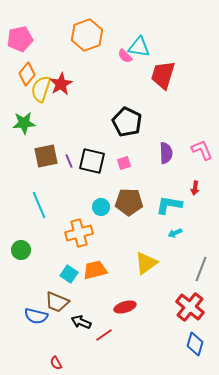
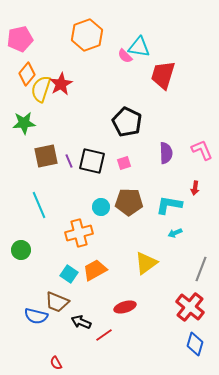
orange trapezoid: rotated 15 degrees counterclockwise
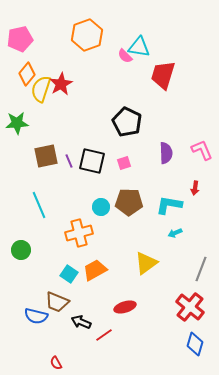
green star: moved 7 px left
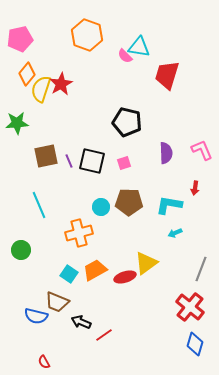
orange hexagon: rotated 20 degrees counterclockwise
red trapezoid: moved 4 px right
black pentagon: rotated 12 degrees counterclockwise
red ellipse: moved 30 px up
red semicircle: moved 12 px left, 1 px up
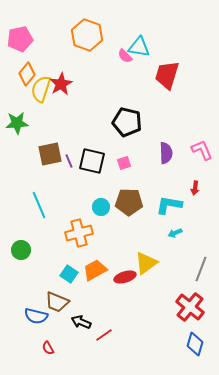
brown square: moved 4 px right, 2 px up
red semicircle: moved 4 px right, 14 px up
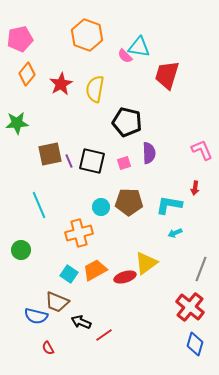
yellow semicircle: moved 54 px right; rotated 8 degrees counterclockwise
purple semicircle: moved 17 px left
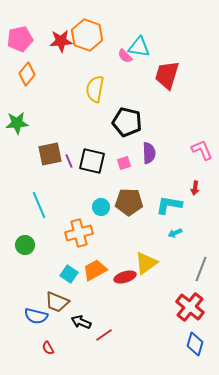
red star: moved 43 px up; rotated 25 degrees clockwise
green circle: moved 4 px right, 5 px up
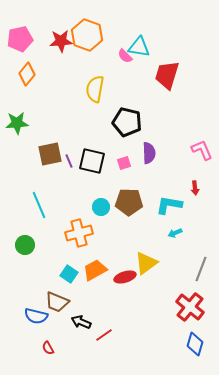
red arrow: rotated 16 degrees counterclockwise
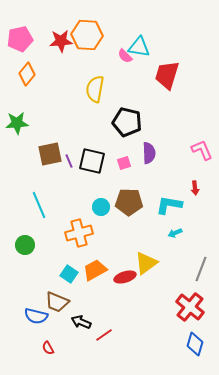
orange hexagon: rotated 16 degrees counterclockwise
